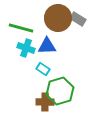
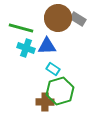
cyan rectangle: moved 10 px right
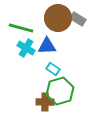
cyan cross: rotated 12 degrees clockwise
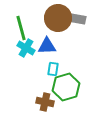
gray rectangle: rotated 21 degrees counterclockwise
green line: rotated 60 degrees clockwise
cyan rectangle: rotated 64 degrees clockwise
green hexagon: moved 6 px right, 4 px up
brown cross: rotated 12 degrees clockwise
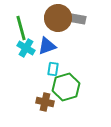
blue triangle: rotated 18 degrees counterclockwise
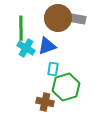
green line: rotated 15 degrees clockwise
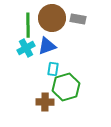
brown circle: moved 6 px left
green line: moved 7 px right, 3 px up
cyan cross: rotated 30 degrees clockwise
brown cross: rotated 12 degrees counterclockwise
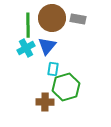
blue triangle: rotated 30 degrees counterclockwise
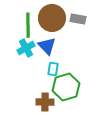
blue triangle: rotated 24 degrees counterclockwise
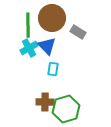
gray rectangle: moved 13 px down; rotated 21 degrees clockwise
cyan cross: moved 3 px right
green hexagon: moved 22 px down
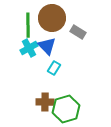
cyan rectangle: moved 1 px right, 1 px up; rotated 24 degrees clockwise
